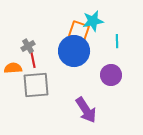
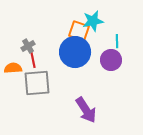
blue circle: moved 1 px right, 1 px down
purple circle: moved 15 px up
gray square: moved 1 px right, 2 px up
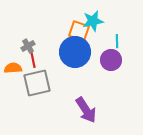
gray square: rotated 8 degrees counterclockwise
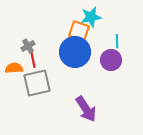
cyan star: moved 2 px left, 4 px up
orange semicircle: moved 1 px right
purple arrow: moved 1 px up
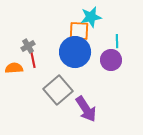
orange square: rotated 15 degrees counterclockwise
gray square: moved 21 px right, 7 px down; rotated 28 degrees counterclockwise
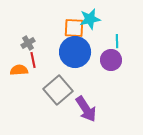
cyan star: moved 1 px left, 2 px down
orange square: moved 5 px left, 3 px up
gray cross: moved 3 px up
orange semicircle: moved 5 px right, 2 px down
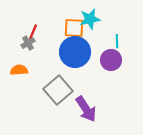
red line: moved 28 px up; rotated 35 degrees clockwise
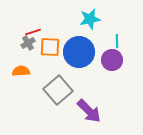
orange square: moved 24 px left, 19 px down
red line: rotated 49 degrees clockwise
blue circle: moved 4 px right
purple circle: moved 1 px right
orange semicircle: moved 2 px right, 1 px down
purple arrow: moved 3 px right, 2 px down; rotated 12 degrees counterclockwise
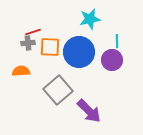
gray cross: rotated 24 degrees clockwise
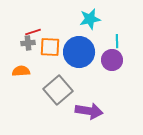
purple arrow: rotated 36 degrees counterclockwise
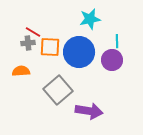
red line: rotated 49 degrees clockwise
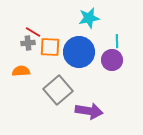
cyan star: moved 1 px left, 1 px up
